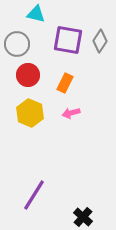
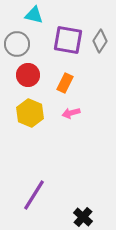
cyan triangle: moved 2 px left, 1 px down
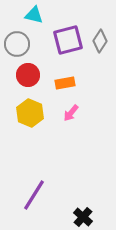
purple square: rotated 24 degrees counterclockwise
orange rectangle: rotated 54 degrees clockwise
pink arrow: rotated 36 degrees counterclockwise
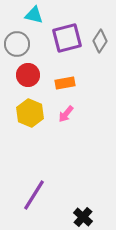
purple square: moved 1 px left, 2 px up
pink arrow: moved 5 px left, 1 px down
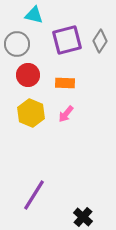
purple square: moved 2 px down
orange rectangle: rotated 12 degrees clockwise
yellow hexagon: moved 1 px right
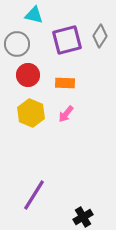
gray diamond: moved 5 px up
black cross: rotated 18 degrees clockwise
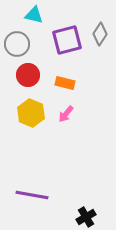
gray diamond: moved 2 px up
orange rectangle: rotated 12 degrees clockwise
purple line: moved 2 px left; rotated 68 degrees clockwise
black cross: moved 3 px right
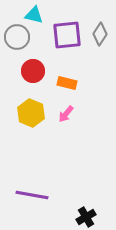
purple square: moved 5 px up; rotated 8 degrees clockwise
gray circle: moved 7 px up
red circle: moved 5 px right, 4 px up
orange rectangle: moved 2 px right
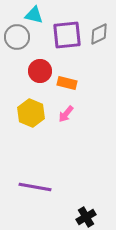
gray diamond: moved 1 px left; rotated 30 degrees clockwise
red circle: moved 7 px right
purple line: moved 3 px right, 8 px up
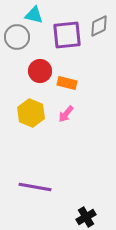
gray diamond: moved 8 px up
